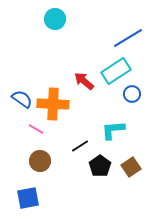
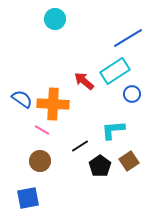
cyan rectangle: moved 1 px left
pink line: moved 6 px right, 1 px down
brown square: moved 2 px left, 6 px up
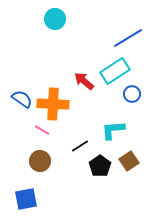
blue square: moved 2 px left, 1 px down
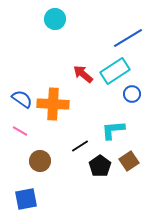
red arrow: moved 1 px left, 7 px up
pink line: moved 22 px left, 1 px down
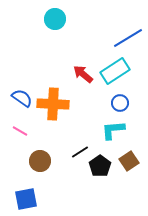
blue circle: moved 12 px left, 9 px down
blue semicircle: moved 1 px up
black line: moved 6 px down
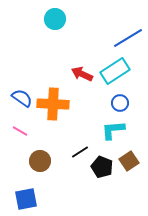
red arrow: moved 1 px left; rotated 15 degrees counterclockwise
black pentagon: moved 2 px right, 1 px down; rotated 15 degrees counterclockwise
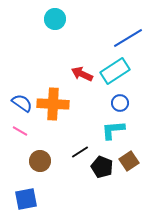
blue semicircle: moved 5 px down
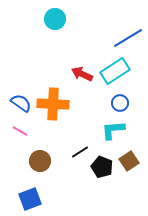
blue semicircle: moved 1 px left
blue square: moved 4 px right; rotated 10 degrees counterclockwise
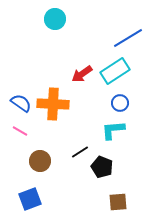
red arrow: rotated 60 degrees counterclockwise
brown square: moved 11 px left, 41 px down; rotated 30 degrees clockwise
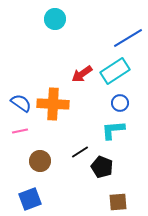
pink line: rotated 42 degrees counterclockwise
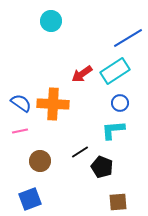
cyan circle: moved 4 px left, 2 px down
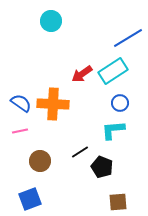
cyan rectangle: moved 2 px left
